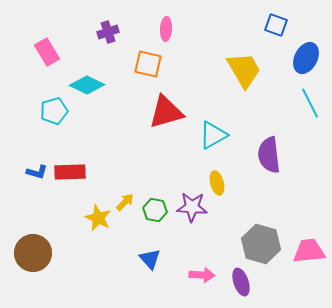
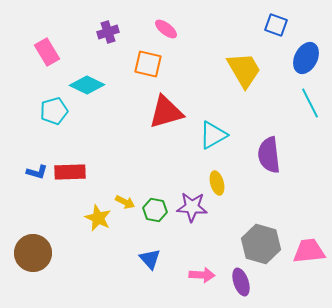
pink ellipse: rotated 55 degrees counterclockwise
yellow arrow: rotated 72 degrees clockwise
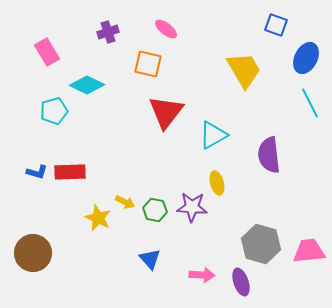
red triangle: rotated 36 degrees counterclockwise
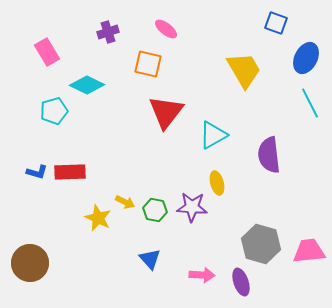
blue square: moved 2 px up
brown circle: moved 3 px left, 10 px down
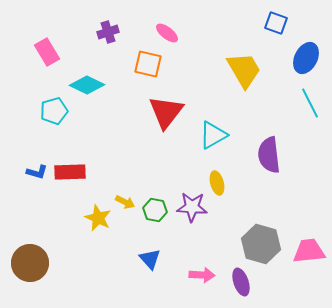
pink ellipse: moved 1 px right, 4 px down
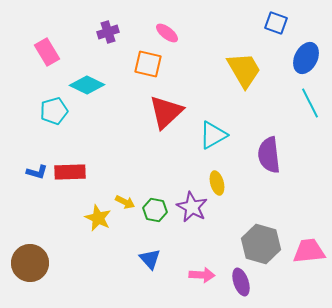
red triangle: rotated 9 degrees clockwise
purple star: rotated 24 degrees clockwise
